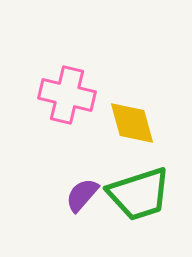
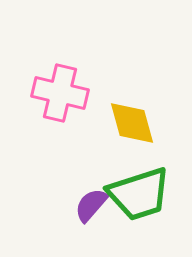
pink cross: moved 7 px left, 2 px up
purple semicircle: moved 9 px right, 10 px down
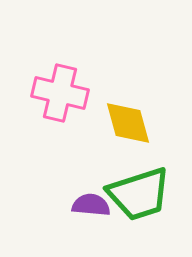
yellow diamond: moved 4 px left
purple semicircle: rotated 54 degrees clockwise
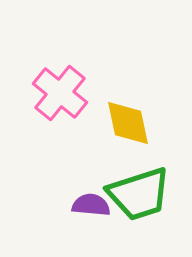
pink cross: rotated 26 degrees clockwise
yellow diamond: rotated 4 degrees clockwise
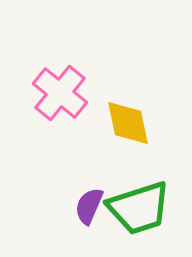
green trapezoid: moved 14 px down
purple semicircle: moved 2 px left, 1 px down; rotated 72 degrees counterclockwise
